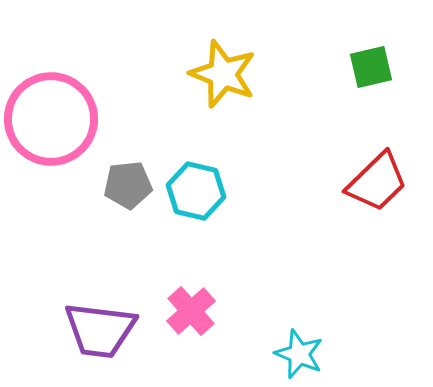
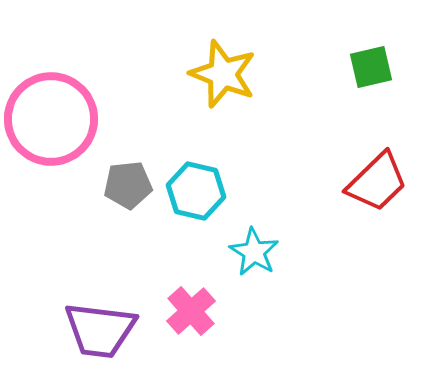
cyan star: moved 45 px left, 102 px up; rotated 9 degrees clockwise
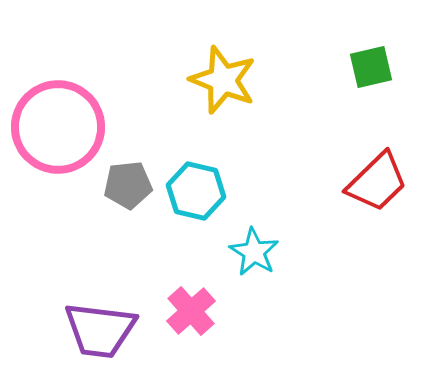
yellow star: moved 6 px down
pink circle: moved 7 px right, 8 px down
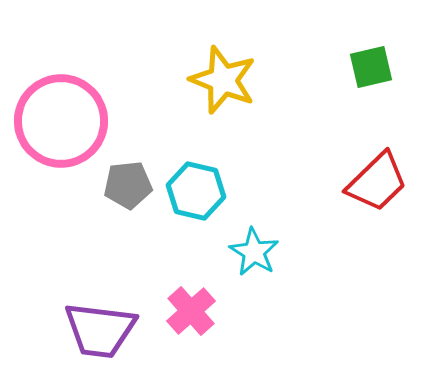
pink circle: moved 3 px right, 6 px up
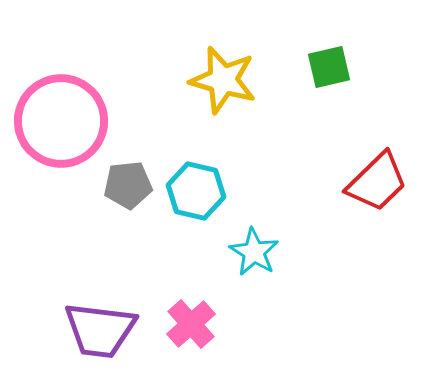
green square: moved 42 px left
yellow star: rotated 6 degrees counterclockwise
pink cross: moved 13 px down
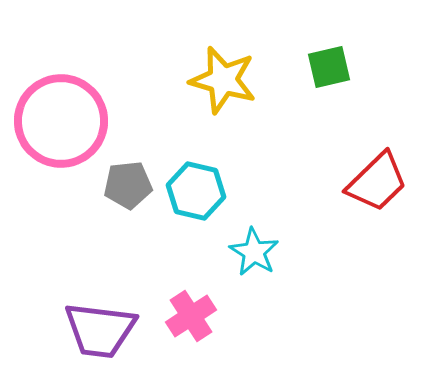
pink cross: moved 8 px up; rotated 9 degrees clockwise
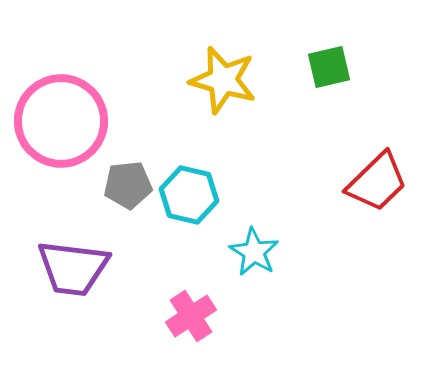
cyan hexagon: moved 7 px left, 4 px down
purple trapezoid: moved 27 px left, 62 px up
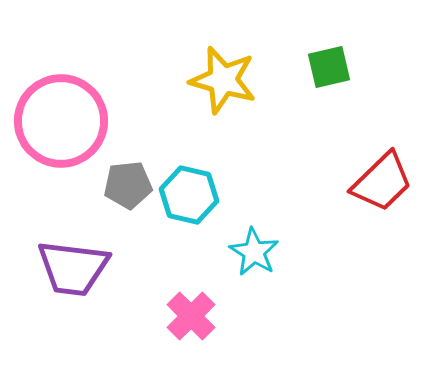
red trapezoid: moved 5 px right
pink cross: rotated 12 degrees counterclockwise
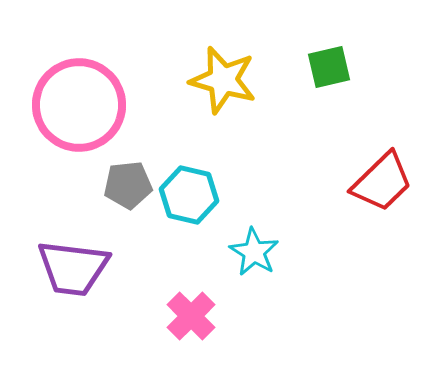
pink circle: moved 18 px right, 16 px up
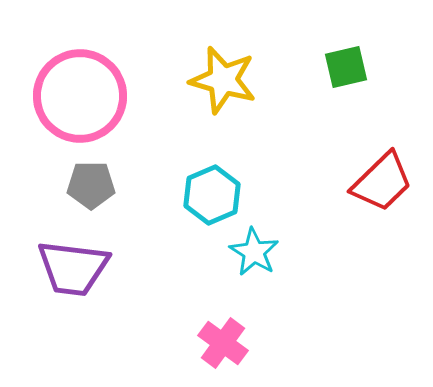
green square: moved 17 px right
pink circle: moved 1 px right, 9 px up
gray pentagon: moved 37 px left; rotated 6 degrees clockwise
cyan hexagon: moved 23 px right; rotated 24 degrees clockwise
pink cross: moved 32 px right, 27 px down; rotated 9 degrees counterclockwise
